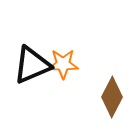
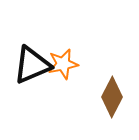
orange star: rotated 12 degrees counterclockwise
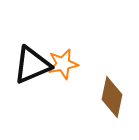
brown diamond: rotated 15 degrees counterclockwise
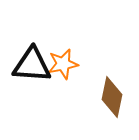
black triangle: rotated 27 degrees clockwise
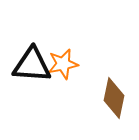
brown diamond: moved 2 px right, 1 px down
